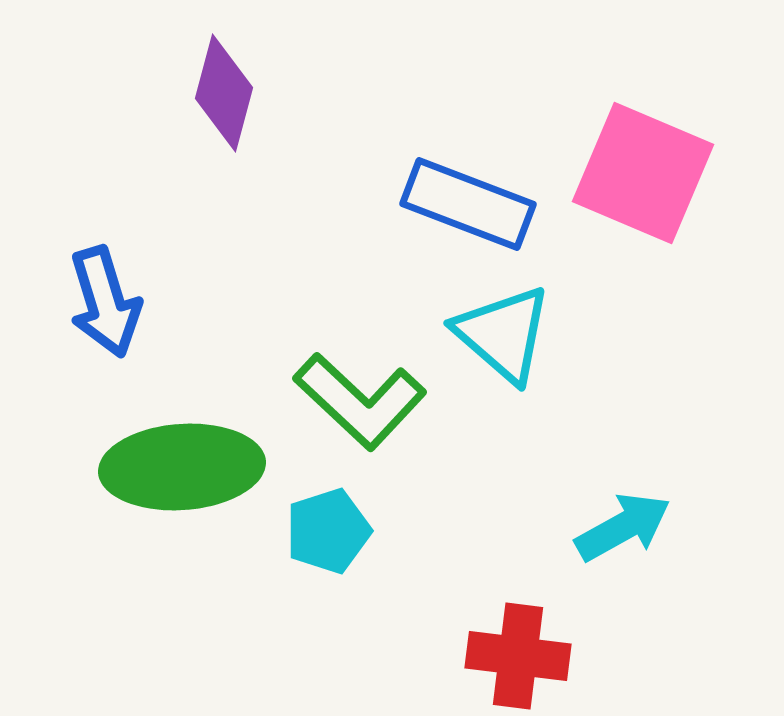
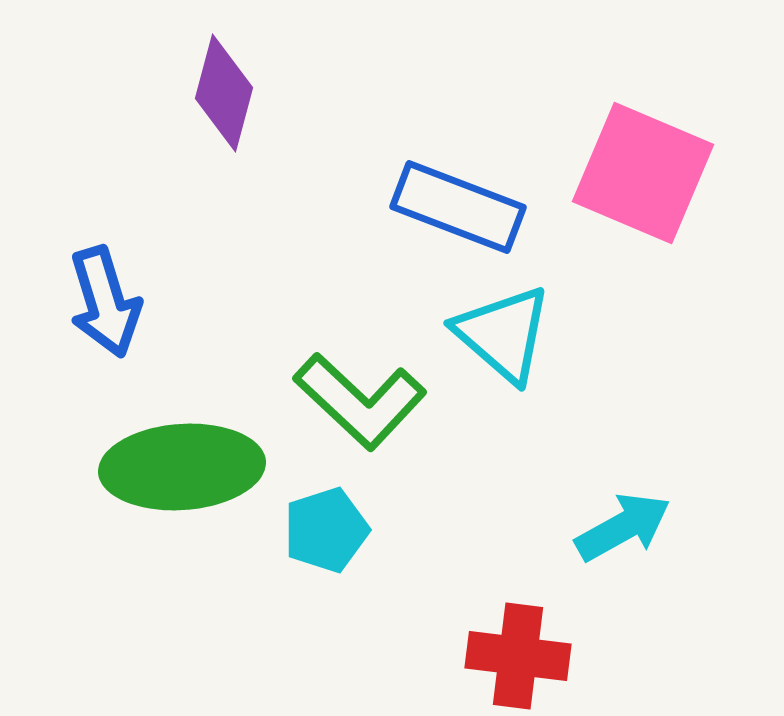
blue rectangle: moved 10 px left, 3 px down
cyan pentagon: moved 2 px left, 1 px up
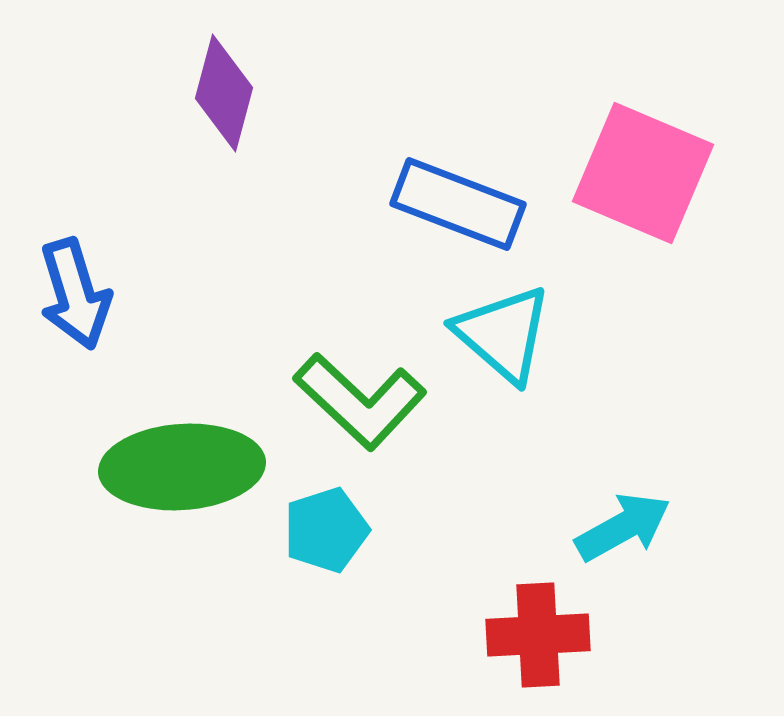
blue rectangle: moved 3 px up
blue arrow: moved 30 px left, 8 px up
red cross: moved 20 px right, 21 px up; rotated 10 degrees counterclockwise
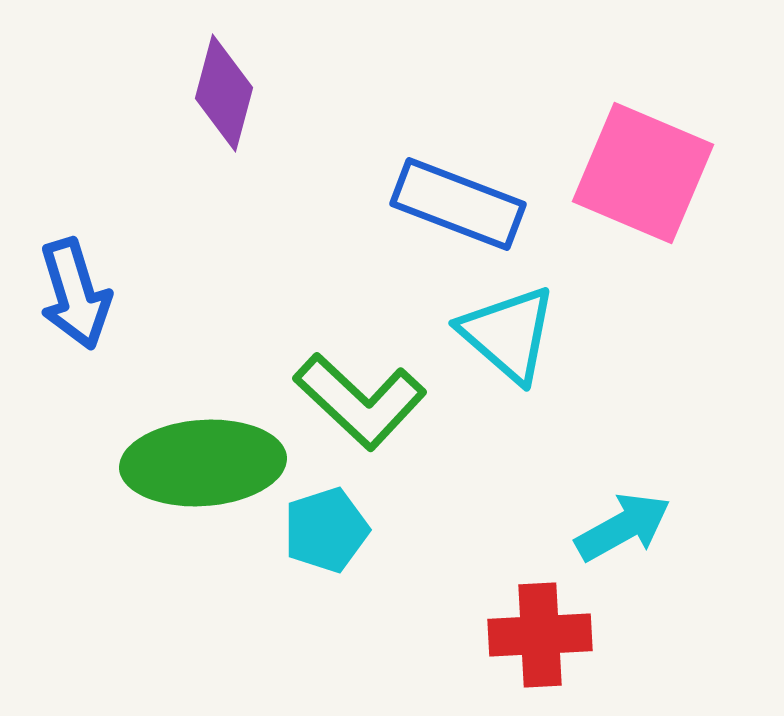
cyan triangle: moved 5 px right
green ellipse: moved 21 px right, 4 px up
red cross: moved 2 px right
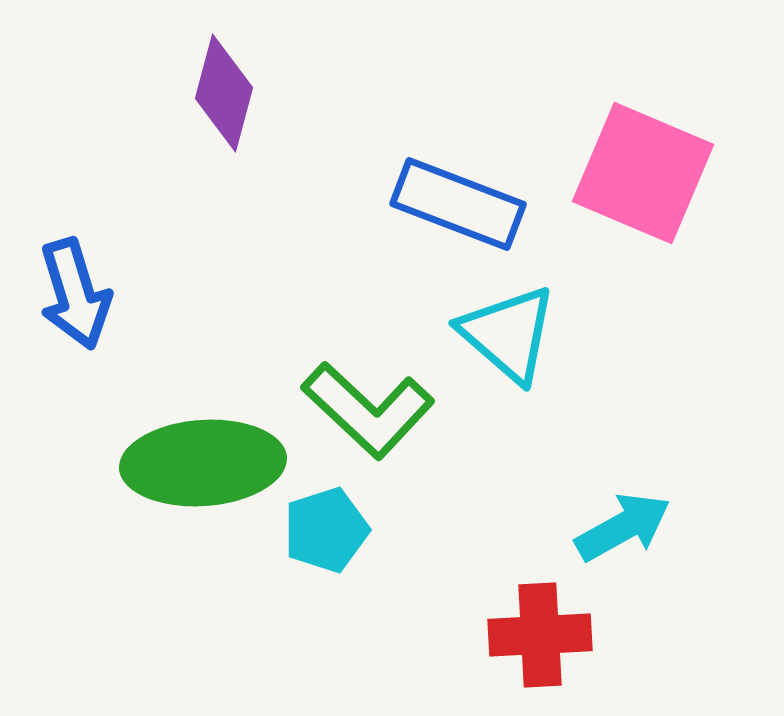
green L-shape: moved 8 px right, 9 px down
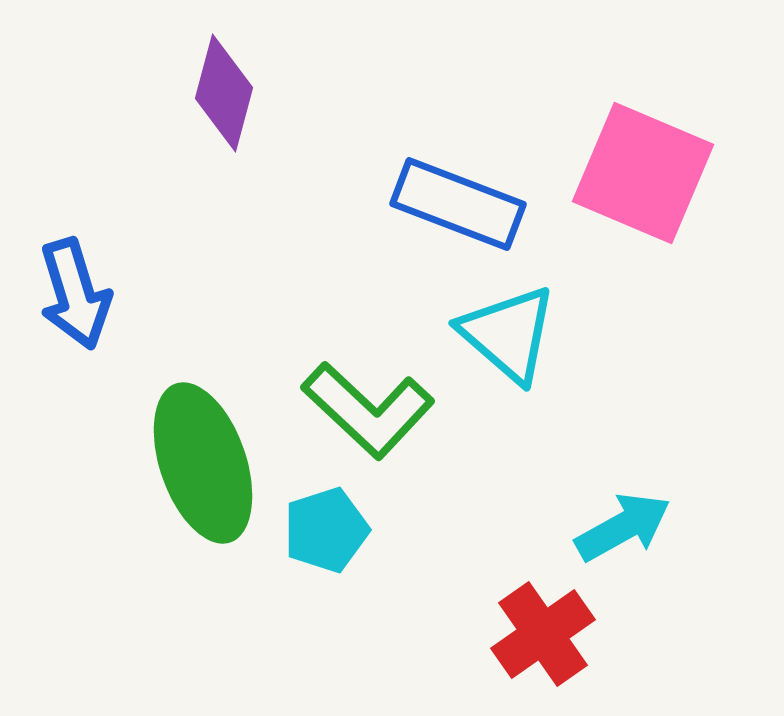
green ellipse: rotated 75 degrees clockwise
red cross: moved 3 px right, 1 px up; rotated 32 degrees counterclockwise
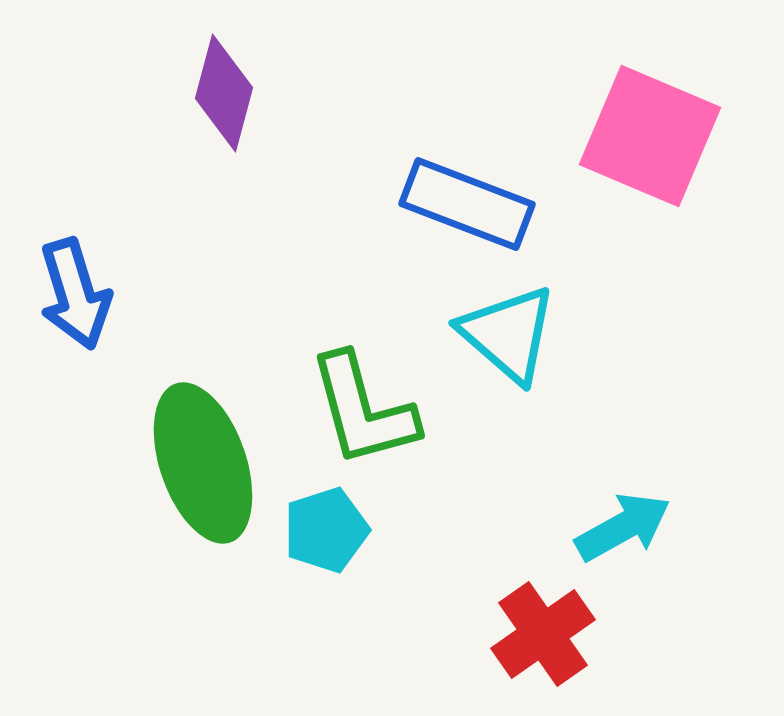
pink square: moved 7 px right, 37 px up
blue rectangle: moved 9 px right
green L-shape: moved 5 px left; rotated 32 degrees clockwise
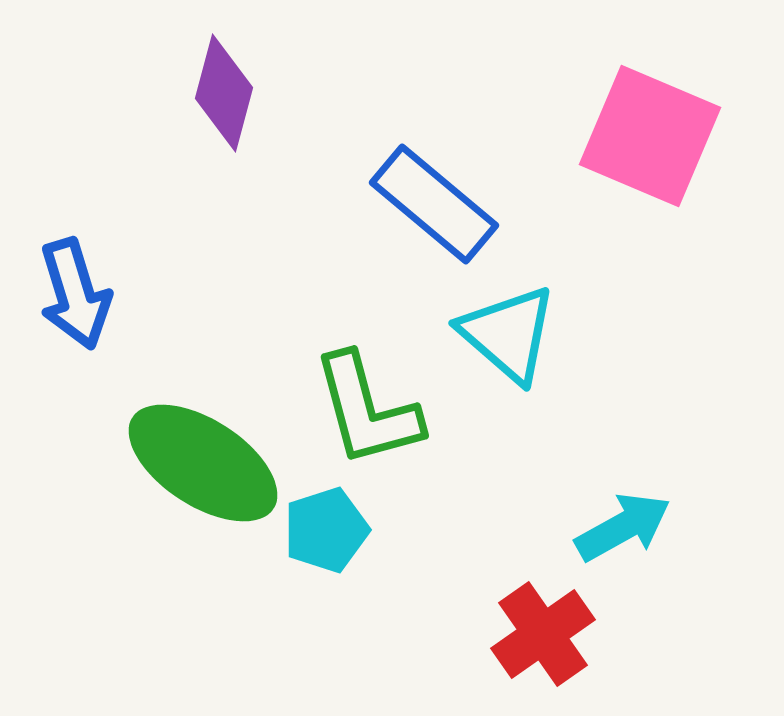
blue rectangle: moved 33 px left; rotated 19 degrees clockwise
green L-shape: moved 4 px right
green ellipse: rotated 38 degrees counterclockwise
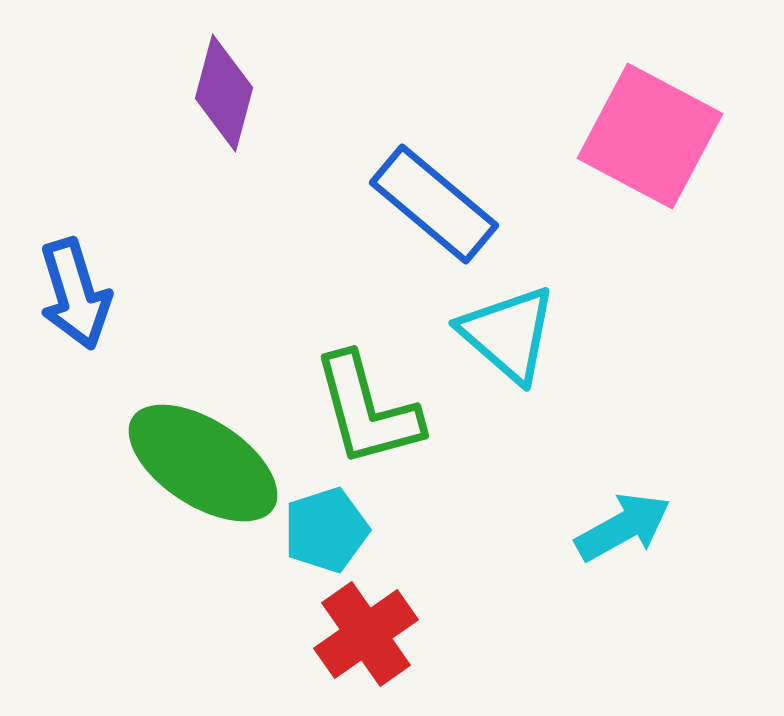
pink square: rotated 5 degrees clockwise
red cross: moved 177 px left
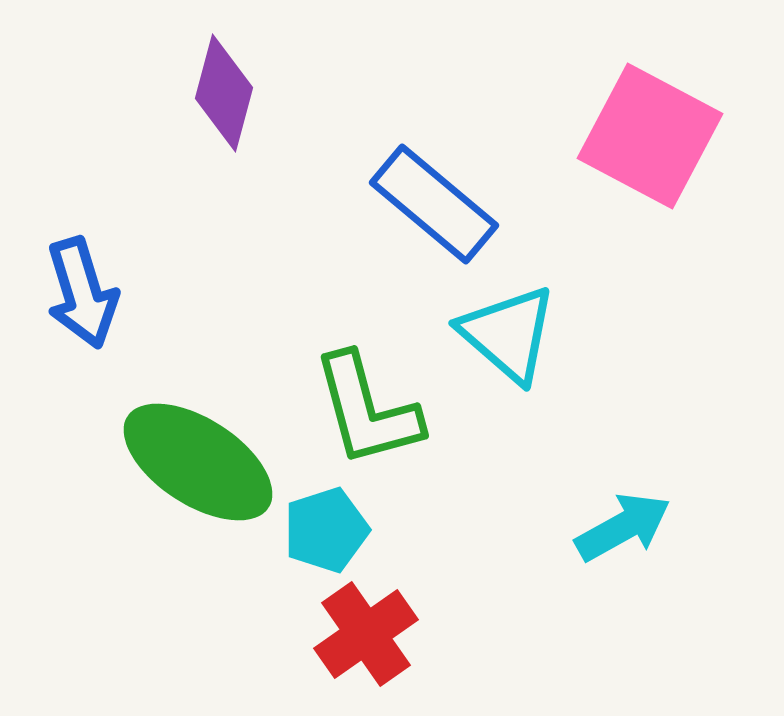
blue arrow: moved 7 px right, 1 px up
green ellipse: moved 5 px left, 1 px up
